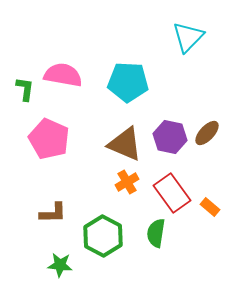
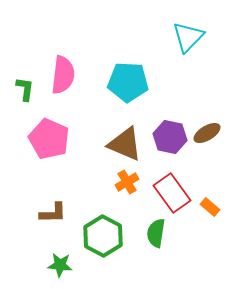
pink semicircle: rotated 87 degrees clockwise
brown ellipse: rotated 16 degrees clockwise
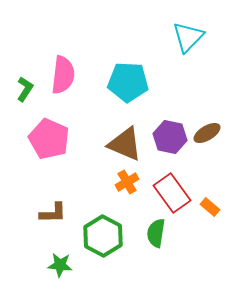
green L-shape: rotated 25 degrees clockwise
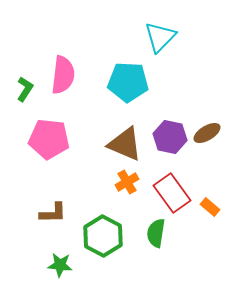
cyan triangle: moved 28 px left
pink pentagon: rotated 18 degrees counterclockwise
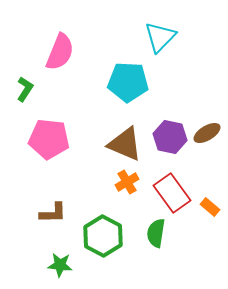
pink semicircle: moved 3 px left, 23 px up; rotated 15 degrees clockwise
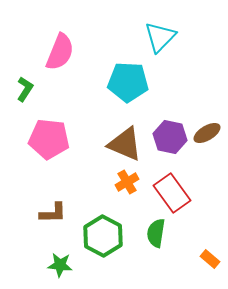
orange rectangle: moved 52 px down
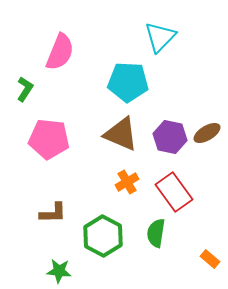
brown triangle: moved 4 px left, 10 px up
red rectangle: moved 2 px right, 1 px up
green star: moved 1 px left, 6 px down
